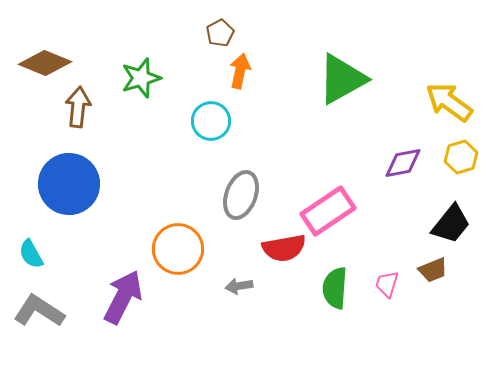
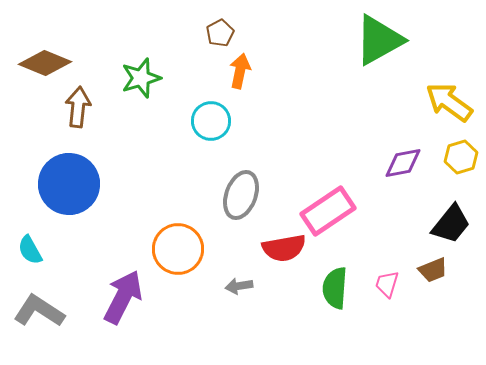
green triangle: moved 37 px right, 39 px up
cyan semicircle: moved 1 px left, 4 px up
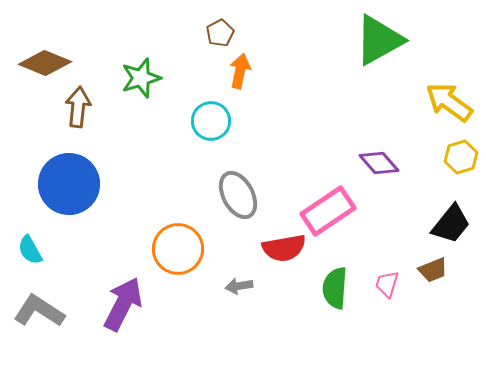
purple diamond: moved 24 px left; rotated 60 degrees clockwise
gray ellipse: moved 3 px left; rotated 48 degrees counterclockwise
purple arrow: moved 7 px down
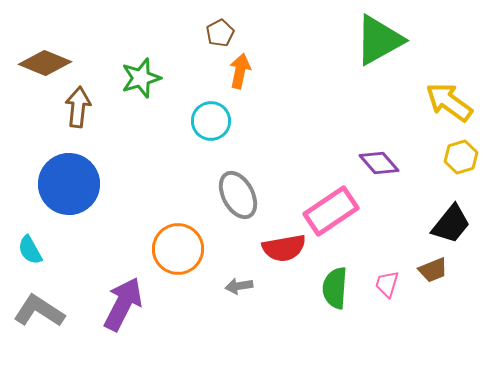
pink rectangle: moved 3 px right
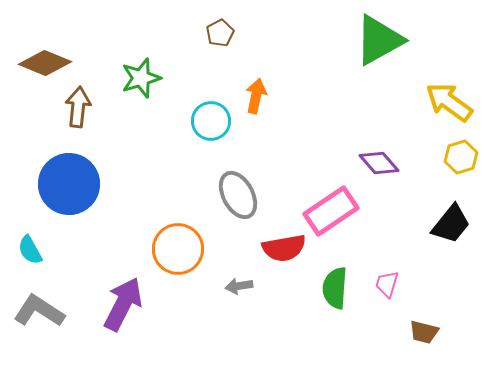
orange arrow: moved 16 px right, 25 px down
brown trapezoid: moved 9 px left, 62 px down; rotated 36 degrees clockwise
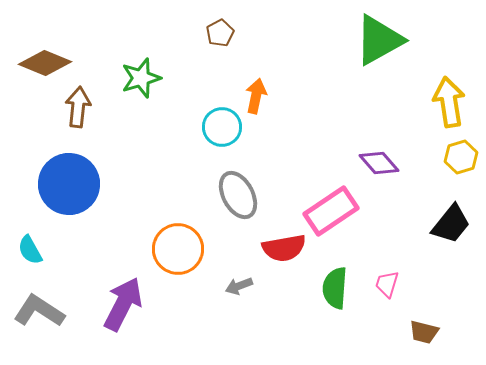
yellow arrow: rotated 45 degrees clockwise
cyan circle: moved 11 px right, 6 px down
gray arrow: rotated 12 degrees counterclockwise
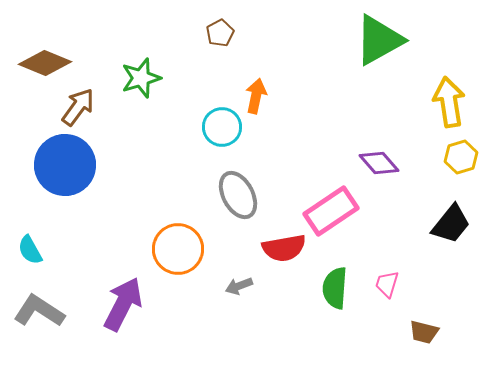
brown arrow: rotated 30 degrees clockwise
blue circle: moved 4 px left, 19 px up
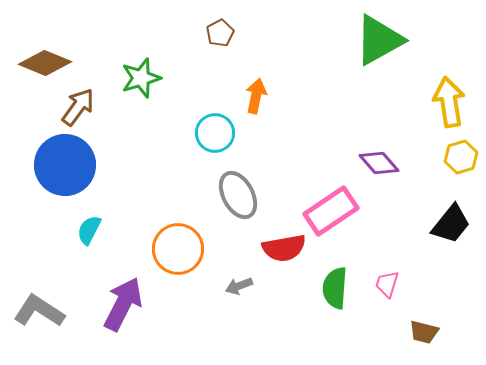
cyan circle: moved 7 px left, 6 px down
cyan semicircle: moved 59 px right, 20 px up; rotated 56 degrees clockwise
